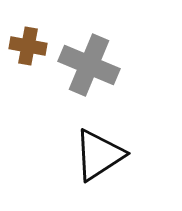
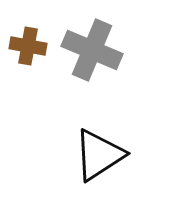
gray cross: moved 3 px right, 15 px up
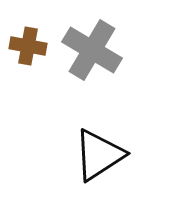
gray cross: rotated 8 degrees clockwise
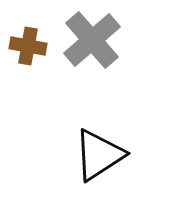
gray cross: moved 10 px up; rotated 18 degrees clockwise
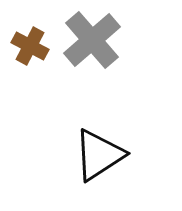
brown cross: moved 2 px right; rotated 18 degrees clockwise
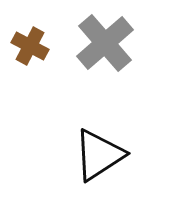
gray cross: moved 13 px right, 3 px down
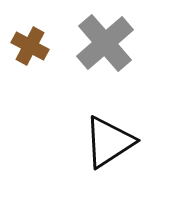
black triangle: moved 10 px right, 13 px up
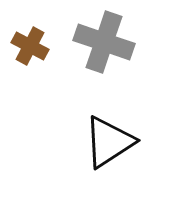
gray cross: moved 1 px left, 1 px up; rotated 30 degrees counterclockwise
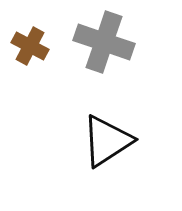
black triangle: moved 2 px left, 1 px up
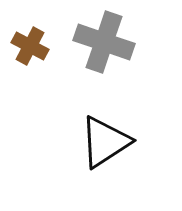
black triangle: moved 2 px left, 1 px down
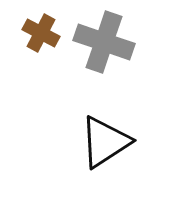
brown cross: moved 11 px right, 13 px up
